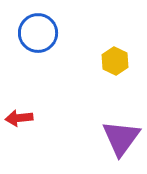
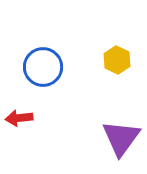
blue circle: moved 5 px right, 34 px down
yellow hexagon: moved 2 px right, 1 px up
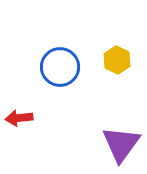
blue circle: moved 17 px right
purple triangle: moved 6 px down
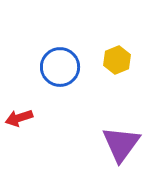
yellow hexagon: rotated 12 degrees clockwise
red arrow: rotated 12 degrees counterclockwise
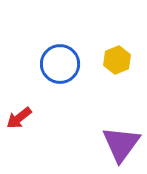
blue circle: moved 3 px up
red arrow: rotated 20 degrees counterclockwise
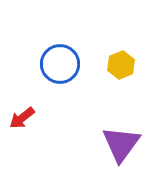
yellow hexagon: moved 4 px right, 5 px down
red arrow: moved 3 px right
